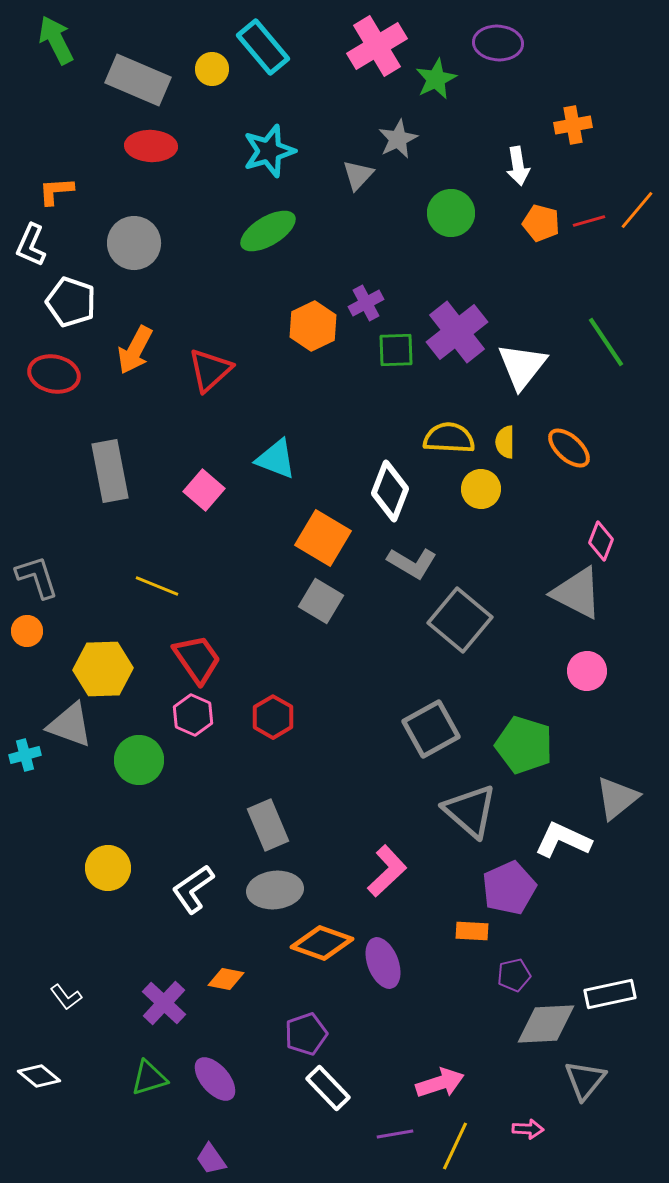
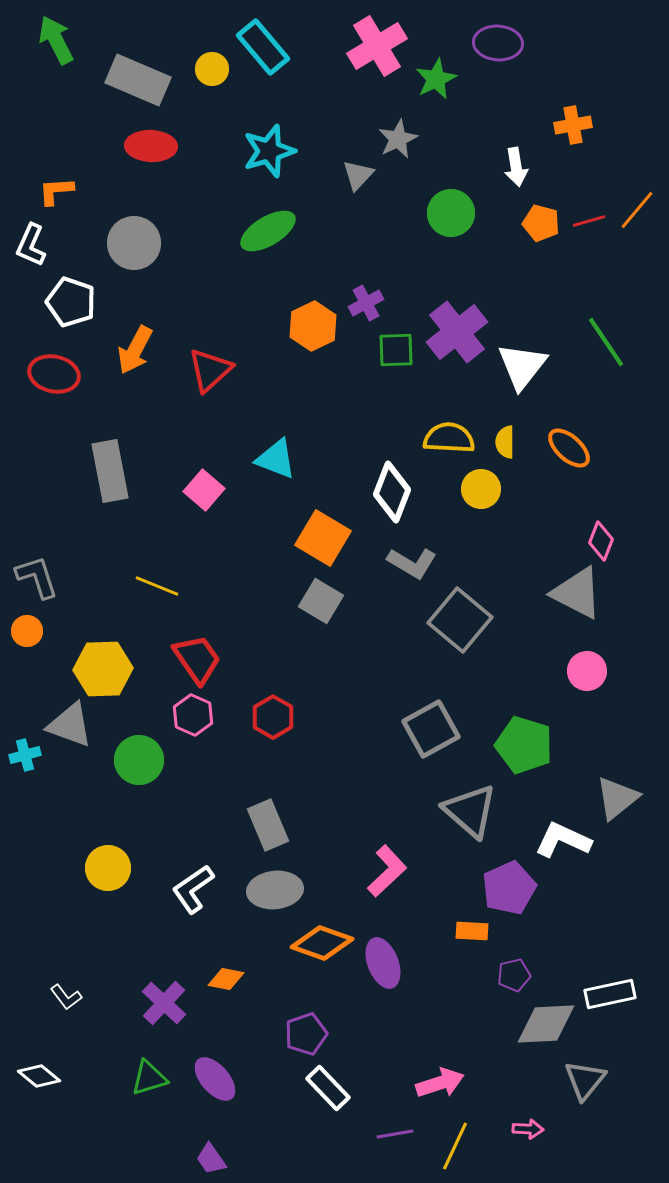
white arrow at (518, 166): moved 2 px left, 1 px down
white diamond at (390, 491): moved 2 px right, 1 px down
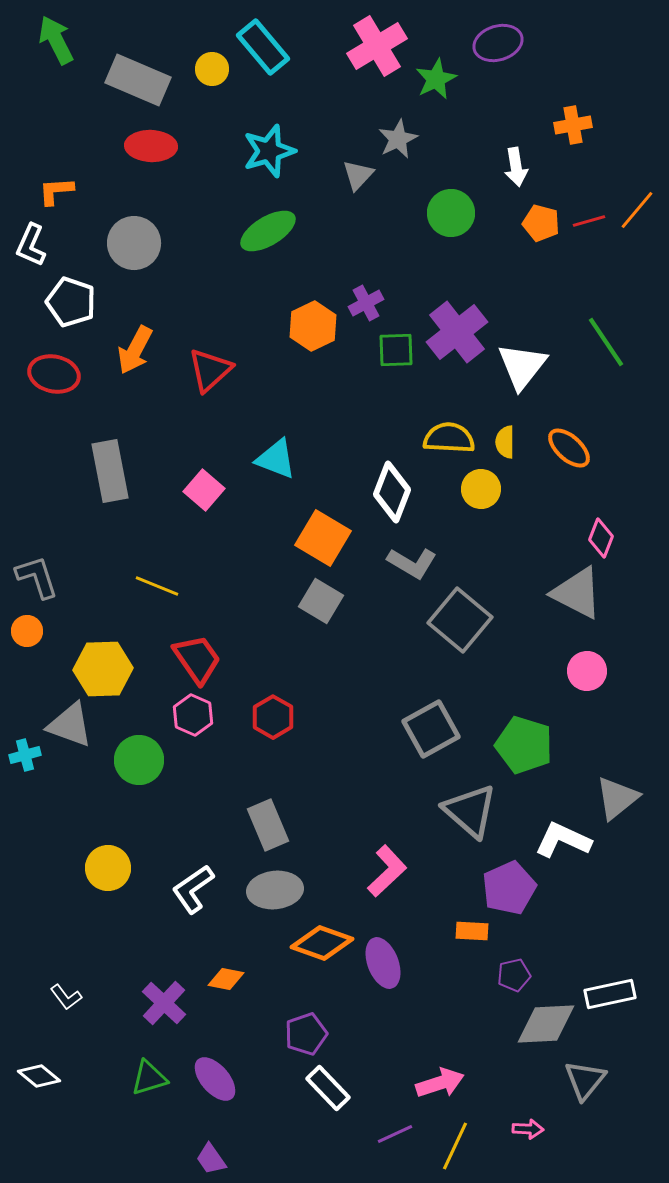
purple ellipse at (498, 43): rotated 21 degrees counterclockwise
pink diamond at (601, 541): moved 3 px up
purple line at (395, 1134): rotated 15 degrees counterclockwise
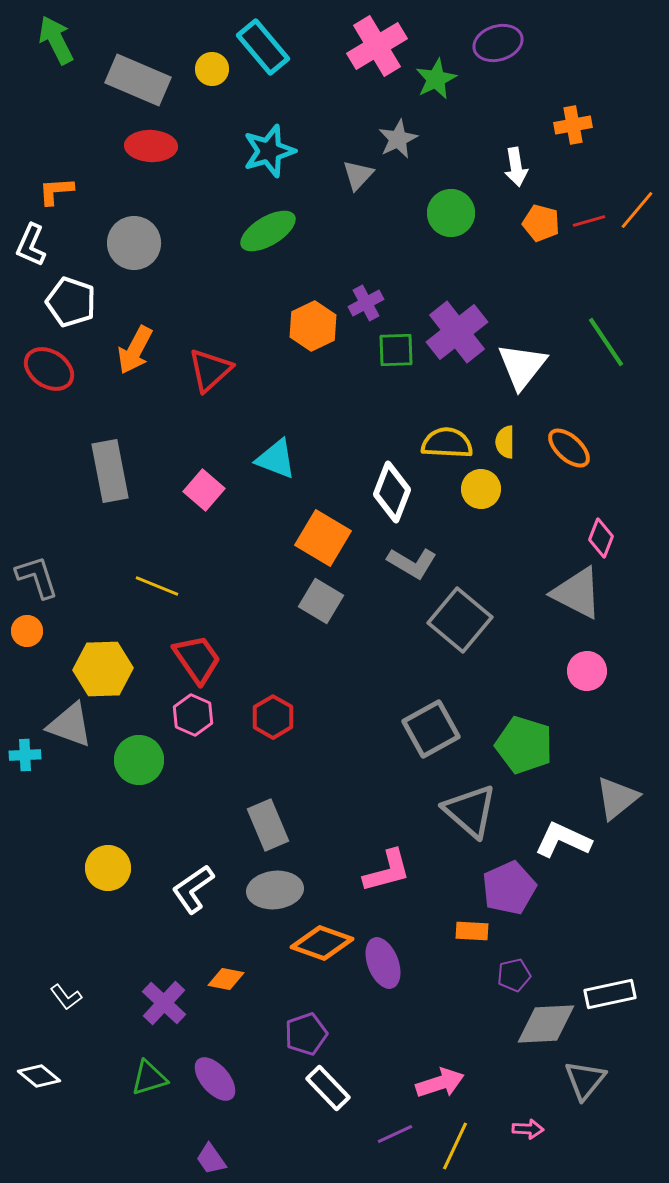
red ellipse at (54, 374): moved 5 px left, 5 px up; rotated 21 degrees clockwise
yellow semicircle at (449, 438): moved 2 px left, 5 px down
cyan cross at (25, 755): rotated 12 degrees clockwise
pink L-shape at (387, 871): rotated 28 degrees clockwise
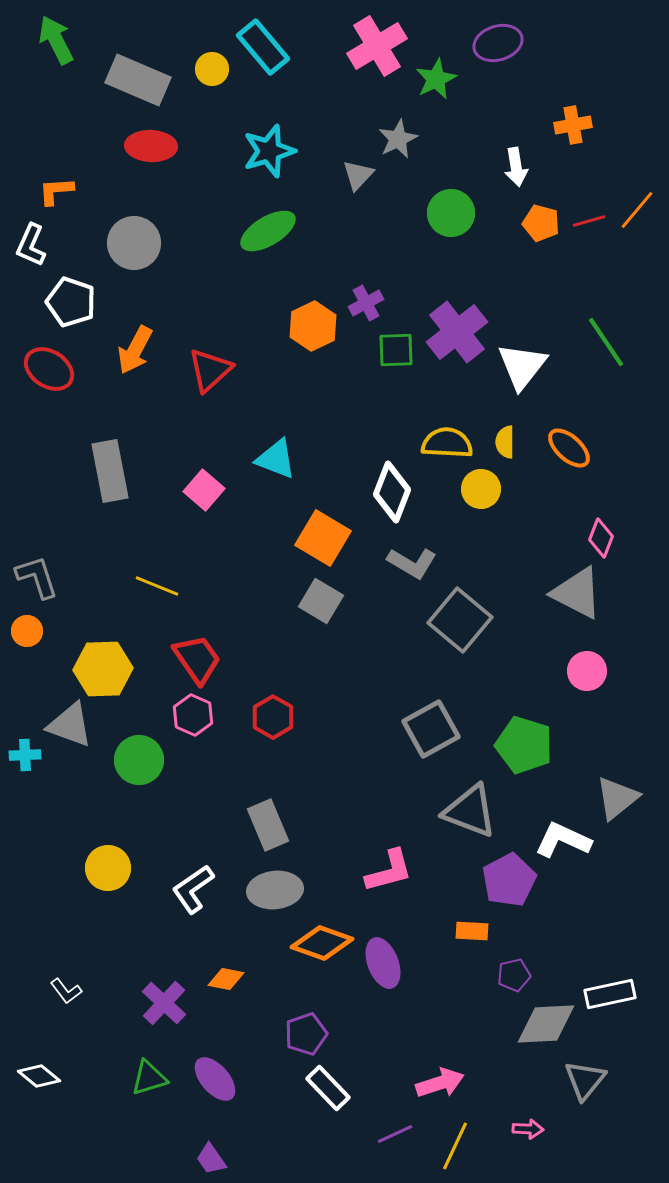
gray triangle at (470, 811): rotated 20 degrees counterclockwise
pink L-shape at (387, 871): moved 2 px right
purple pentagon at (509, 888): moved 8 px up; rotated 4 degrees counterclockwise
white L-shape at (66, 997): moved 6 px up
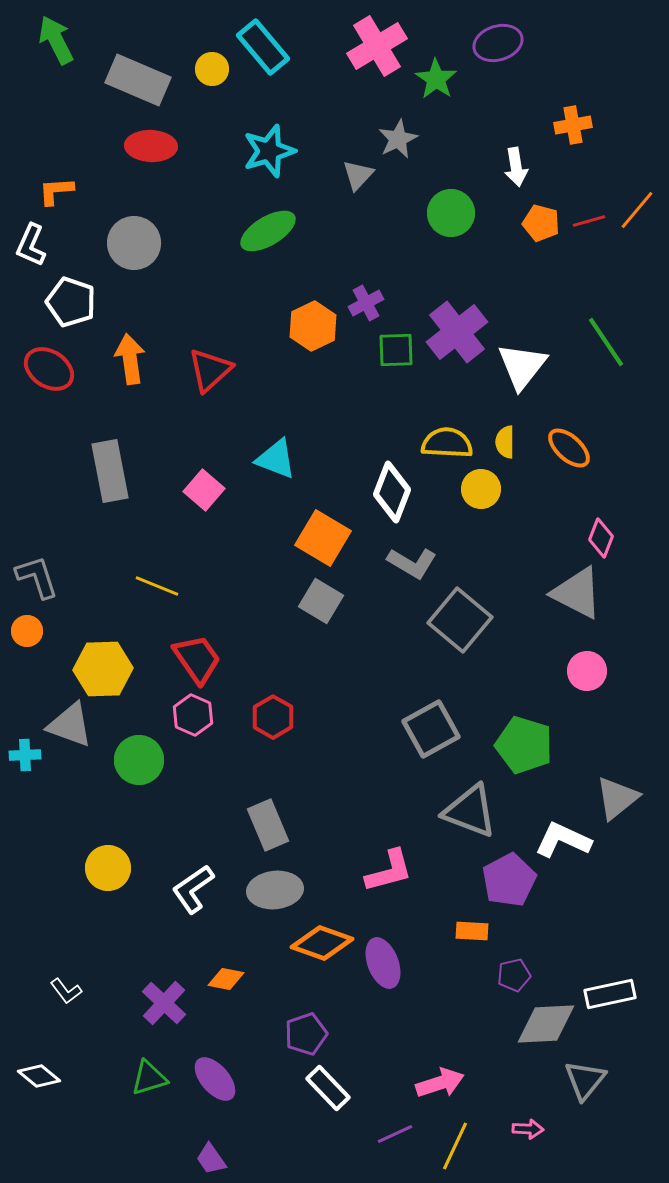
green star at (436, 79): rotated 12 degrees counterclockwise
orange arrow at (135, 350): moved 5 px left, 9 px down; rotated 144 degrees clockwise
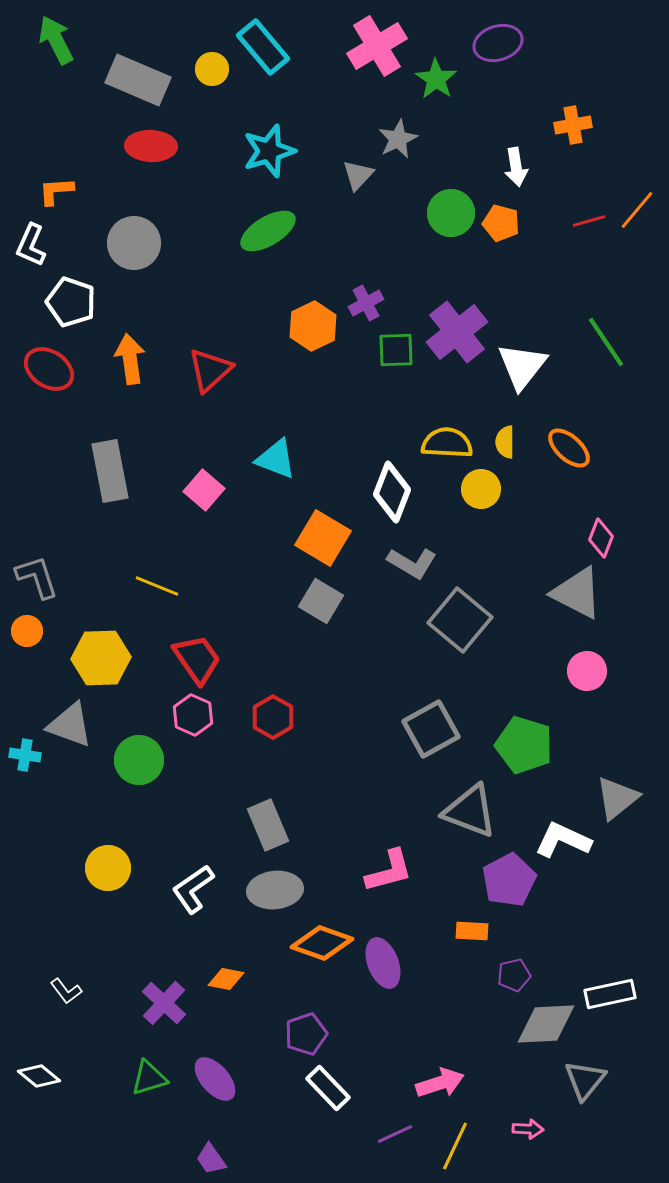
orange pentagon at (541, 223): moved 40 px left
yellow hexagon at (103, 669): moved 2 px left, 11 px up
cyan cross at (25, 755): rotated 12 degrees clockwise
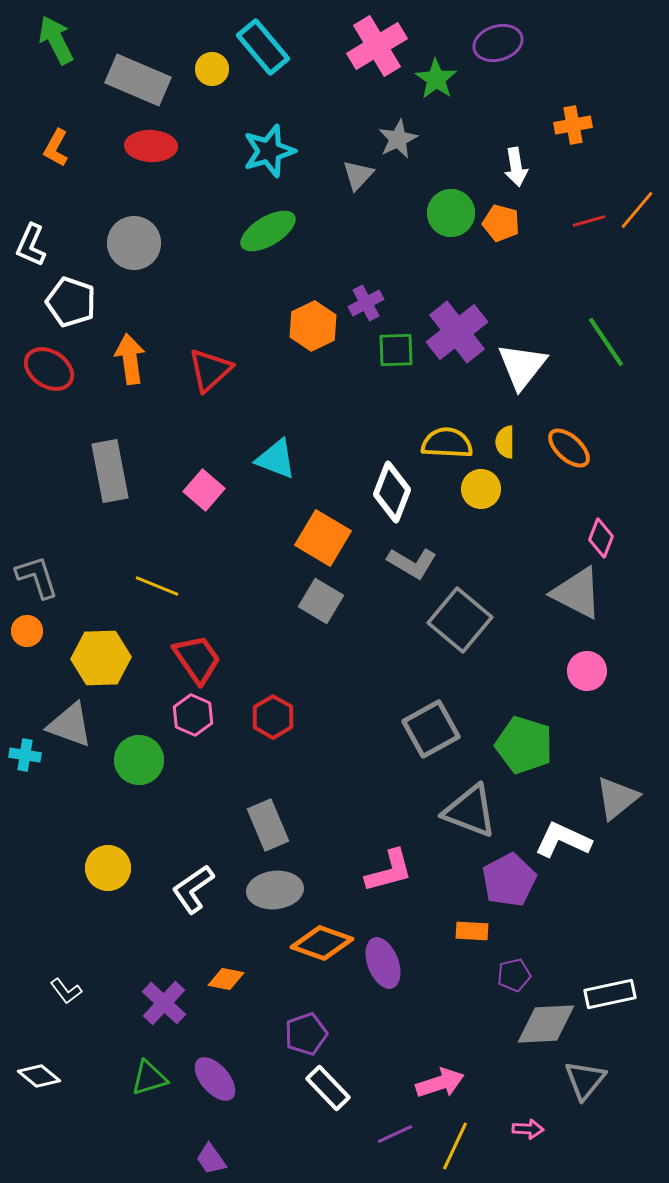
orange L-shape at (56, 191): moved 43 px up; rotated 57 degrees counterclockwise
